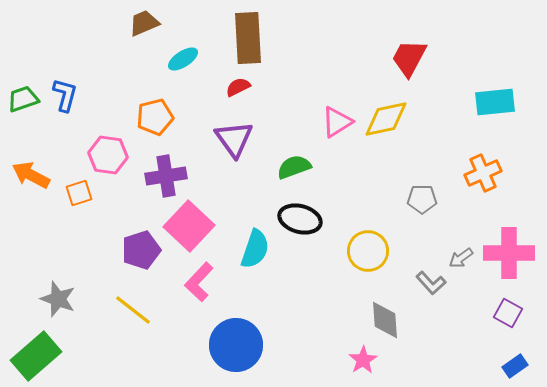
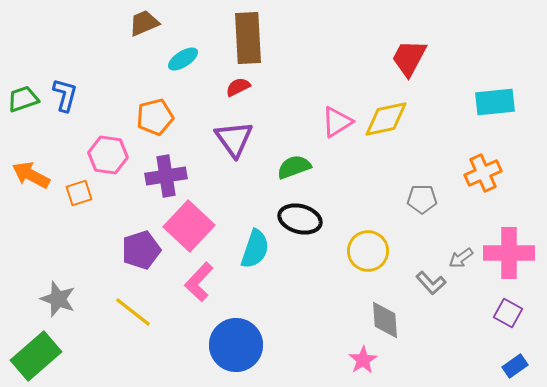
yellow line: moved 2 px down
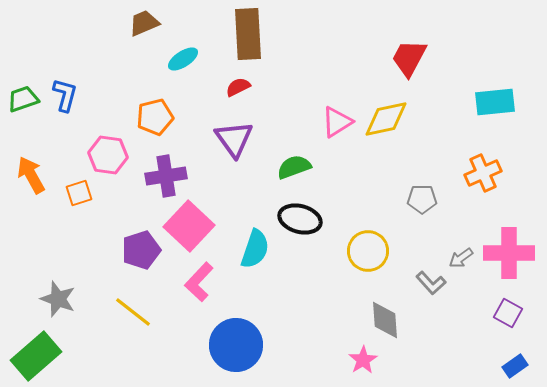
brown rectangle: moved 4 px up
orange arrow: rotated 33 degrees clockwise
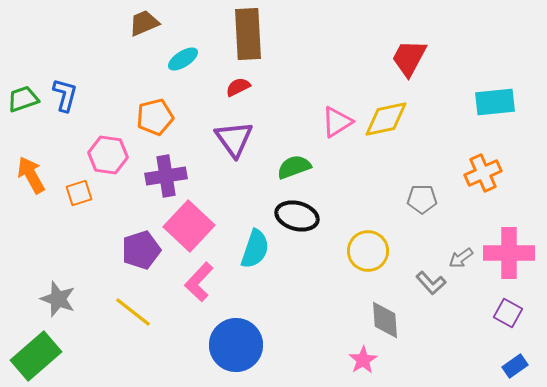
black ellipse: moved 3 px left, 3 px up
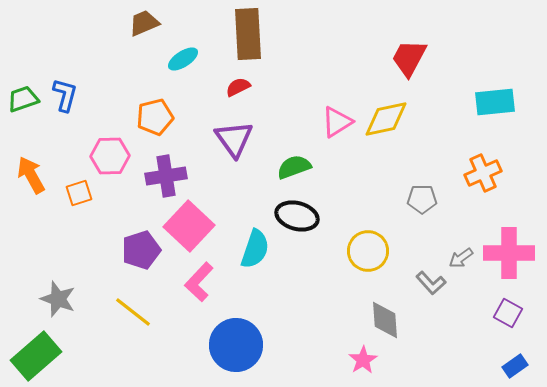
pink hexagon: moved 2 px right, 1 px down; rotated 9 degrees counterclockwise
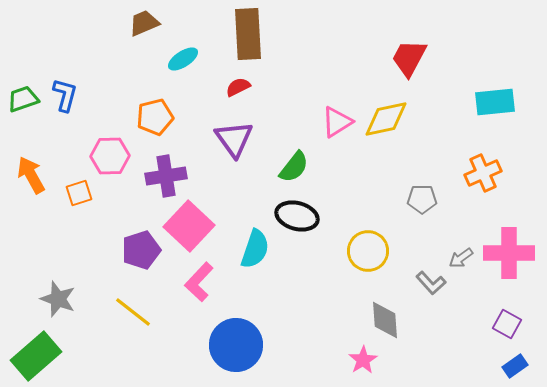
green semicircle: rotated 148 degrees clockwise
purple square: moved 1 px left, 11 px down
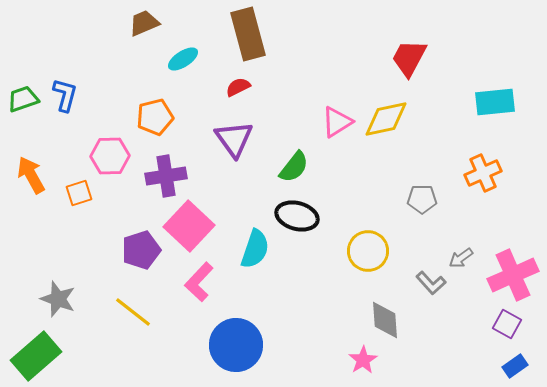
brown rectangle: rotated 12 degrees counterclockwise
pink cross: moved 4 px right, 22 px down; rotated 24 degrees counterclockwise
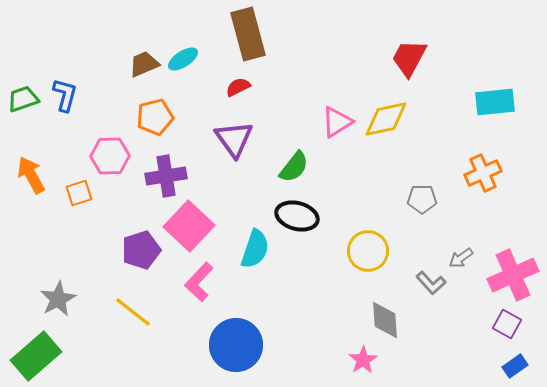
brown trapezoid: moved 41 px down
gray star: rotated 24 degrees clockwise
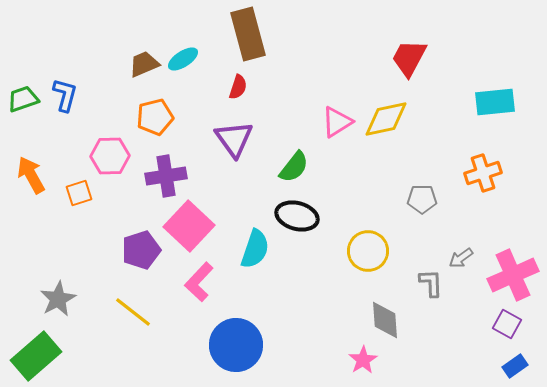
red semicircle: rotated 135 degrees clockwise
orange cross: rotated 6 degrees clockwise
gray L-shape: rotated 140 degrees counterclockwise
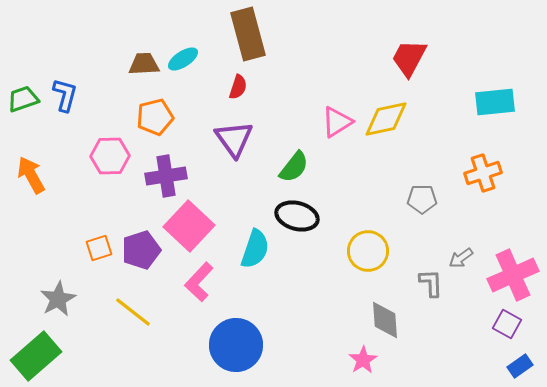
brown trapezoid: rotated 20 degrees clockwise
orange square: moved 20 px right, 55 px down
blue rectangle: moved 5 px right
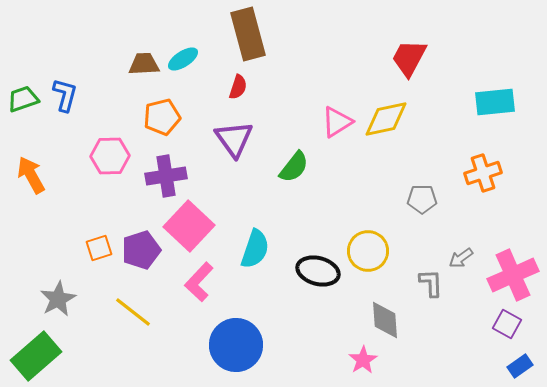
orange pentagon: moved 7 px right
black ellipse: moved 21 px right, 55 px down
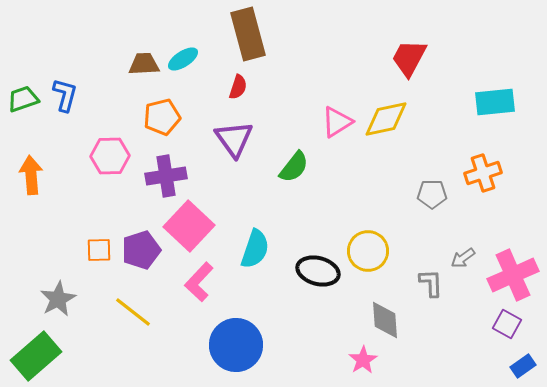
orange arrow: rotated 24 degrees clockwise
gray pentagon: moved 10 px right, 5 px up
orange square: moved 2 px down; rotated 16 degrees clockwise
gray arrow: moved 2 px right
blue rectangle: moved 3 px right
